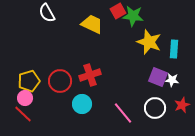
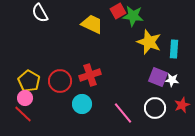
white semicircle: moved 7 px left
yellow pentagon: rotated 25 degrees counterclockwise
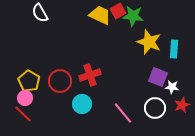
yellow trapezoid: moved 8 px right, 9 px up
white star: moved 7 px down
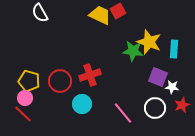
green star: moved 35 px down
yellow pentagon: rotated 15 degrees counterclockwise
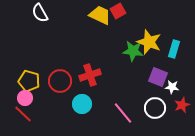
cyan rectangle: rotated 12 degrees clockwise
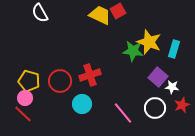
purple square: rotated 18 degrees clockwise
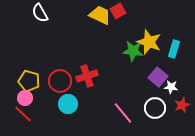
red cross: moved 3 px left, 1 px down
white star: moved 1 px left
cyan circle: moved 14 px left
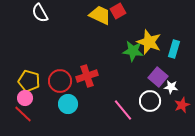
white circle: moved 5 px left, 7 px up
pink line: moved 3 px up
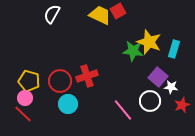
white semicircle: moved 12 px right, 1 px down; rotated 60 degrees clockwise
